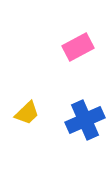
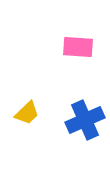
pink rectangle: rotated 32 degrees clockwise
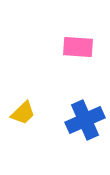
yellow trapezoid: moved 4 px left
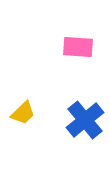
blue cross: rotated 15 degrees counterclockwise
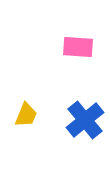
yellow trapezoid: moved 3 px right, 2 px down; rotated 24 degrees counterclockwise
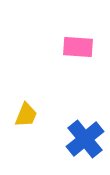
blue cross: moved 19 px down
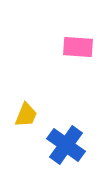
blue cross: moved 19 px left, 6 px down; rotated 15 degrees counterclockwise
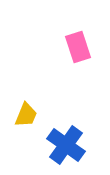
pink rectangle: rotated 68 degrees clockwise
